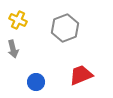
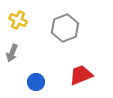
gray arrow: moved 1 px left, 4 px down; rotated 36 degrees clockwise
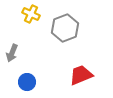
yellow cross: moved 13 px right, 6 px up
blue circle: moved 9 px left
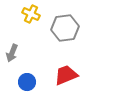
gray hexagon: rotated 12 degrees clockwise
red trapezoid: moved 15 px left
